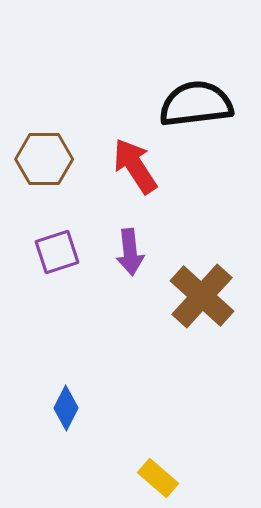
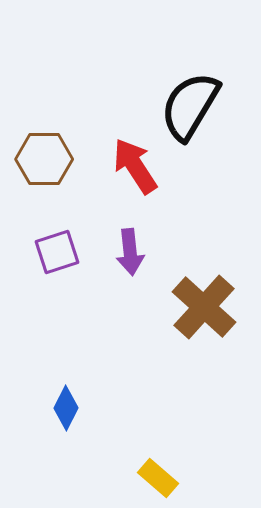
black semicircle: moved 6 px left, 2 px down; rotated 52 degrees counterclockwise
brown cross: moved 2 px right, 11 px down
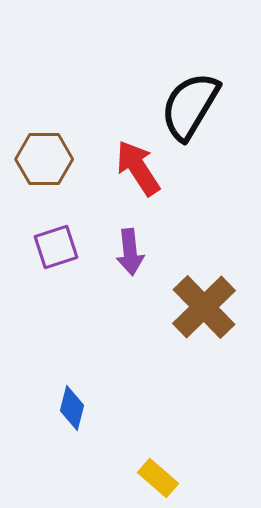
red arrow: moved 3 px right, 2 px down
purple square: moved 1 px left, 5 px up
brown cross: rotated 4 degrees clockwise
blue diamond: moved 6 px right; rotated 12 degrees counterclockwise
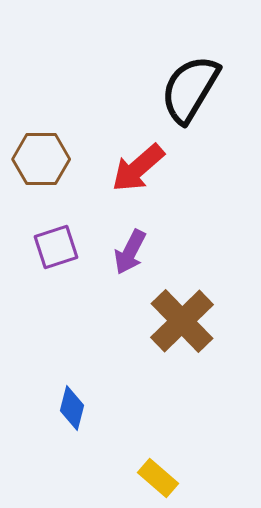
black semicircle: moved 17 px up
brown hexagon: moved 3 px left
red arrow: rotated 98 degrees counterclockwise
purple arrow: rotated 33 degrees clockwise
brown cross: moved 22 px left, 14 px down
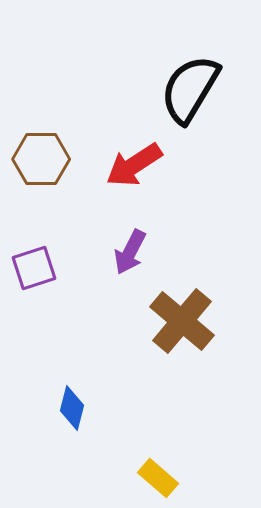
red arrow: moved 4 px left, 3 px up; rotated 8 degrees clockwise
purple square: moved 22 px left, 21 px down
brown cross: rotated 6 degrees counterclockwise
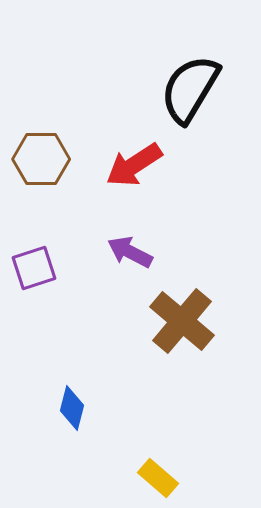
purple arrow: rotated 90 degrees clockwise
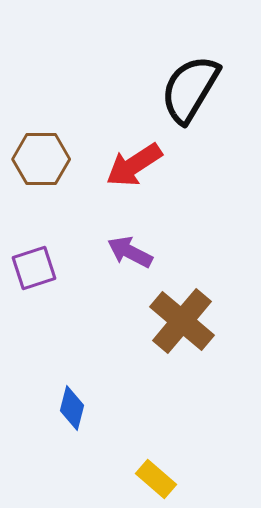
yellow rectangle: moved 2 px left, 1 px down
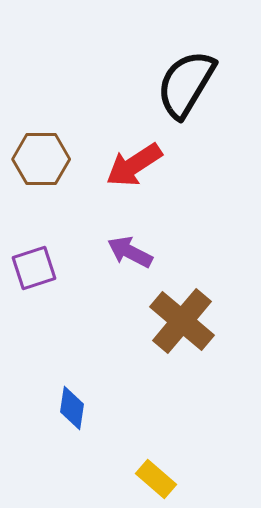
black semicircle: moved 4 px left, 5 px up
blue diamond: rotated 6 degrees counterclockwise
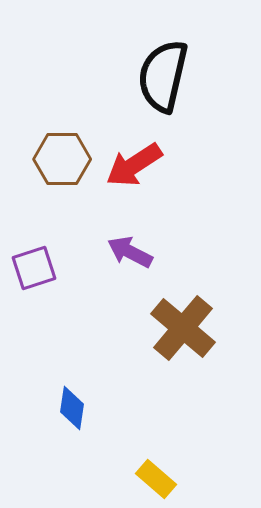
black semicircle: moved 23 px left, 8 px up; rotated 18 degrees counterclockwise
brown hexagon: moved 21 px right
brown cross: moved 1 px right, 7 px down
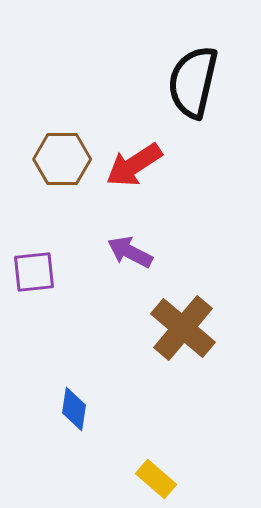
black semicircle: moved 30 px right, 6 px down
purple square: moved 4 px down; rotated 12 degrees clockwise
blue diamond: moved 2 px right, 1 px down
